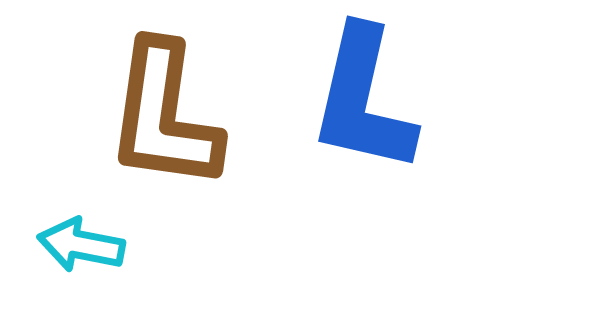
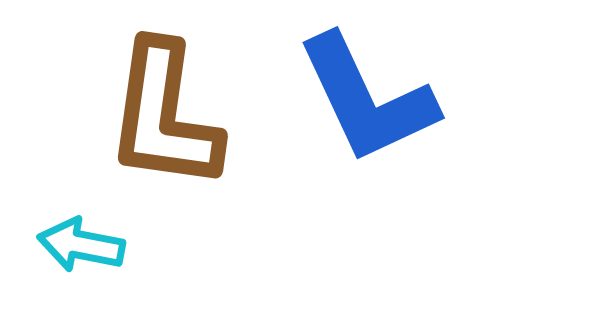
blue L-shape: moved 4 px right, 1 px up; rotated 38 degrees counterclockwise
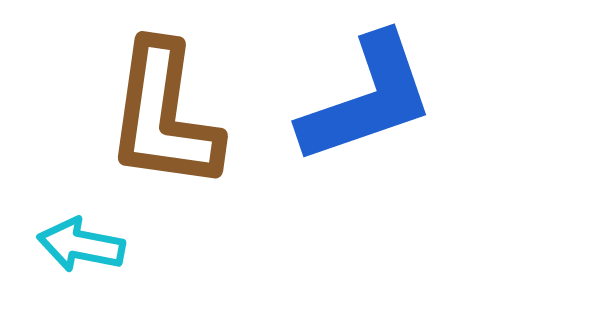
blue L-shape: rotated 84 degrees counterclockwise
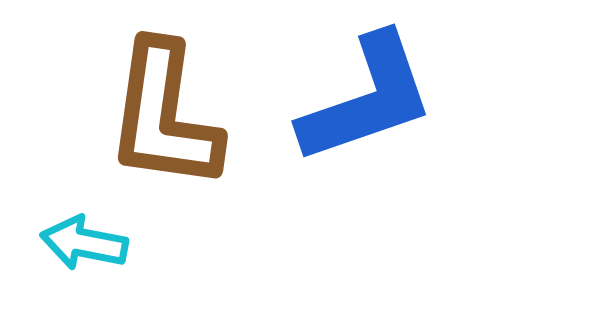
cyan arrow: moved 3 px right, 2 px up
